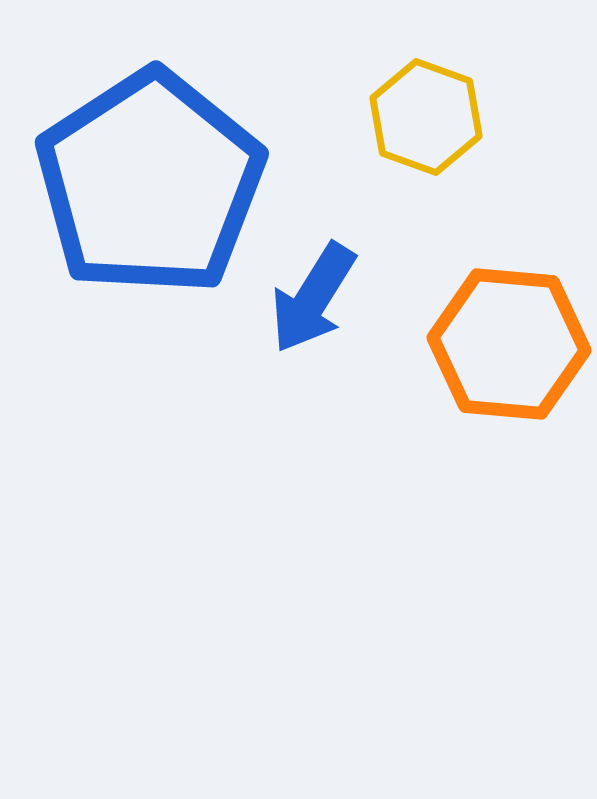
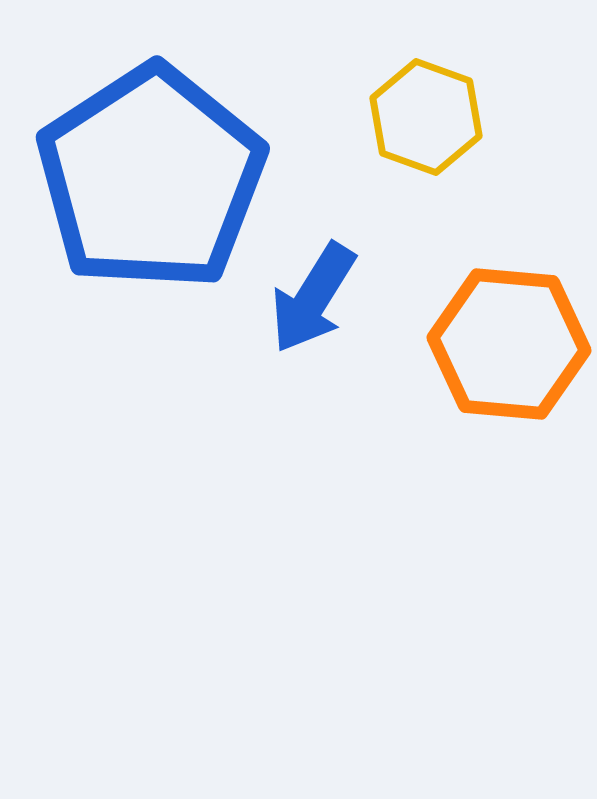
blue pentagon: moved 1 px right, 5 px up
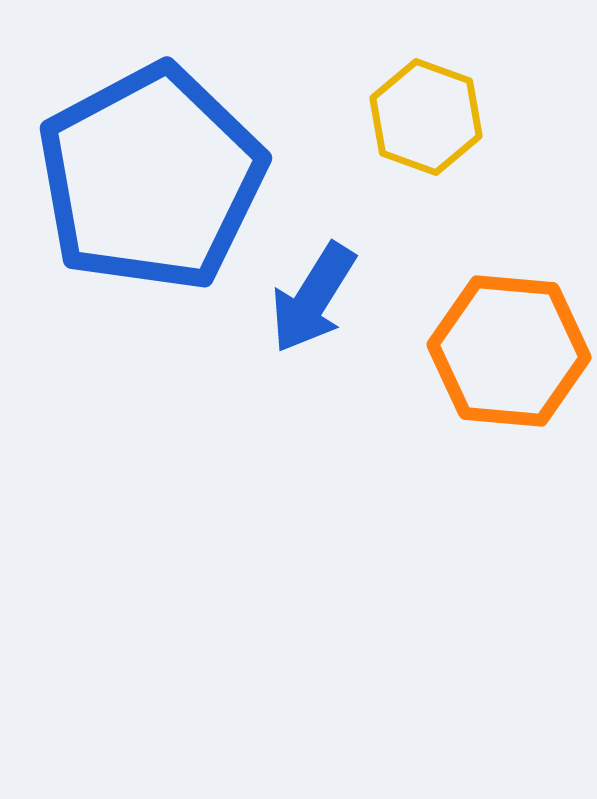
blue pentagon: rotated 5 degrees clockwise
orange hexagon: moved 7 px down
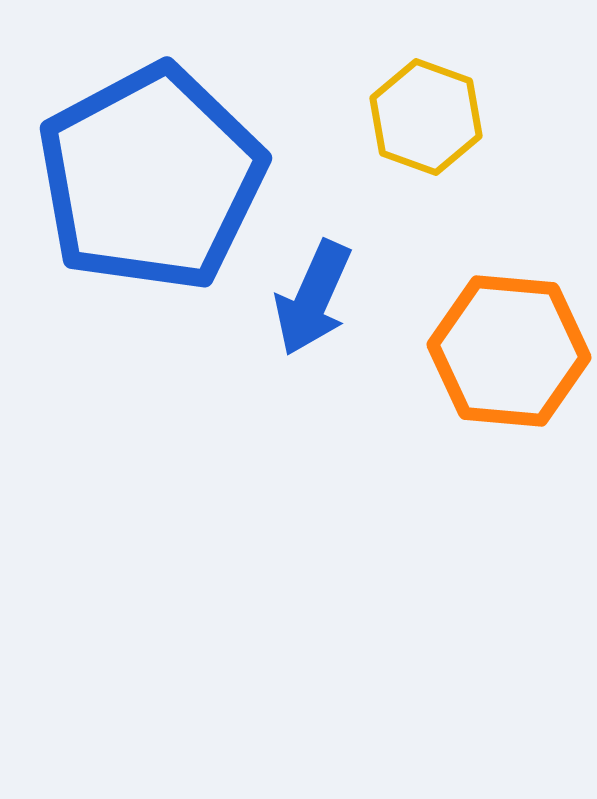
blue arrow: rotated 8 degrees counterclockwise
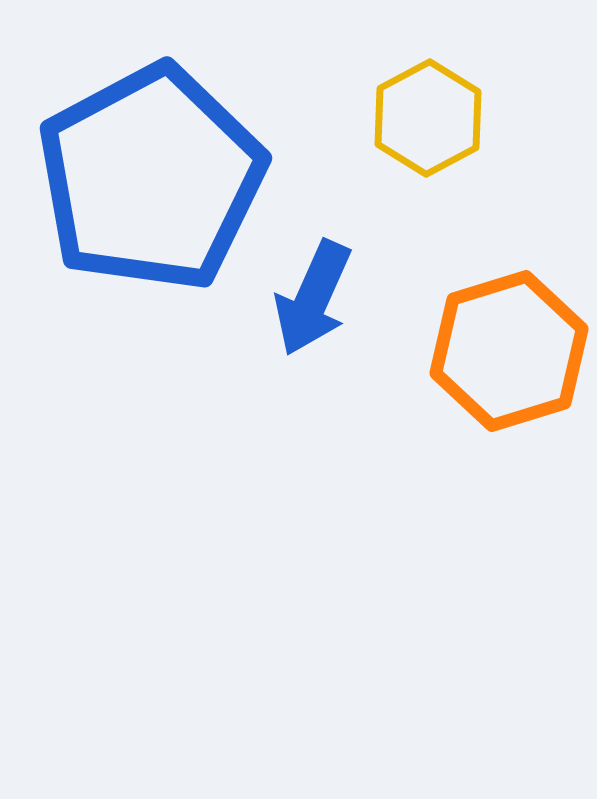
yellow hexagon: moved 2 px right, 1 px down; rotated 12 degrees clockwise
orange hexagon: rotated 22 degrees counterclockwise
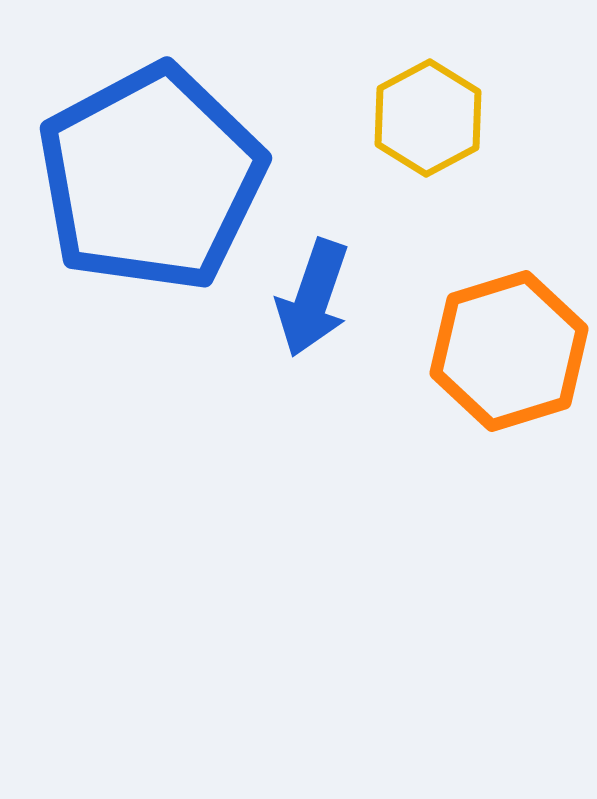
blue arrow: rotated 5 degrees counterclockwise
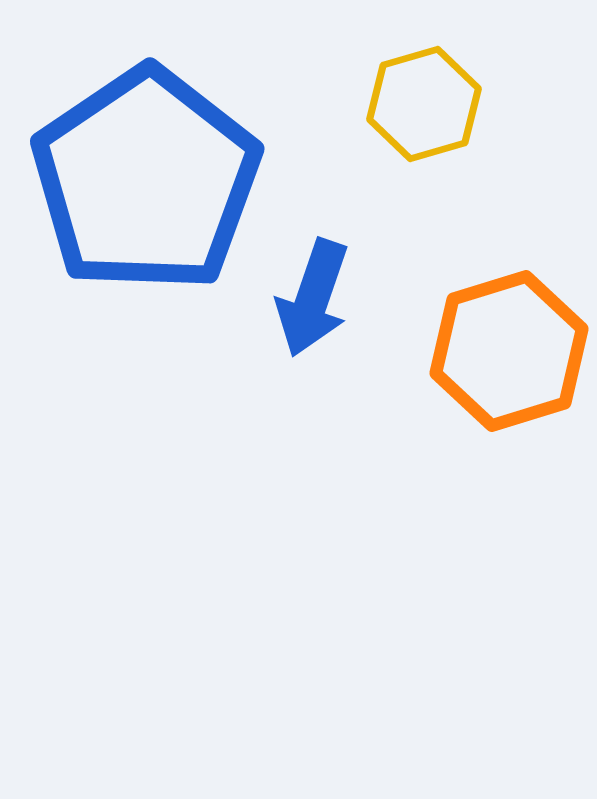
yellow hexagon: moved 4 px left, 14 px up; rotated 12 degrees clockwise
blue pentagon: moved 5 px left, 2 px down; rotated 6 degrees counterclockwise
